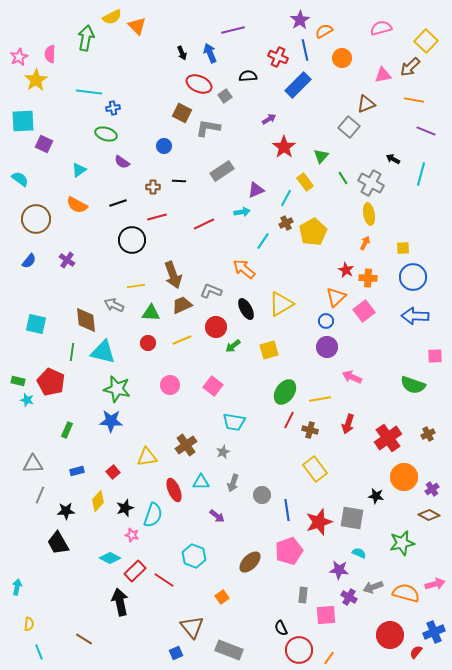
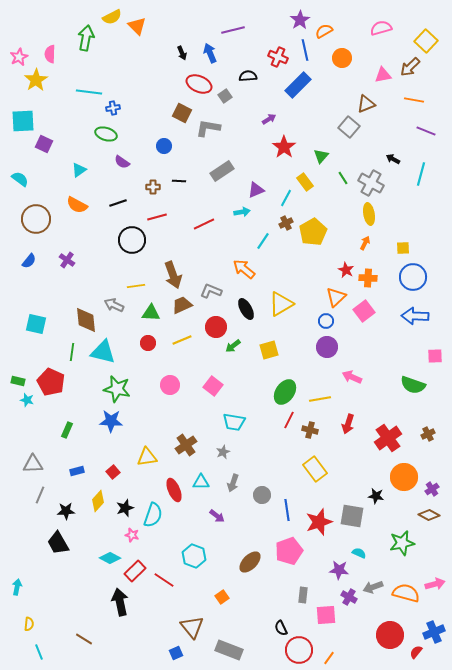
gray square at (352, 518): moved 2 px up
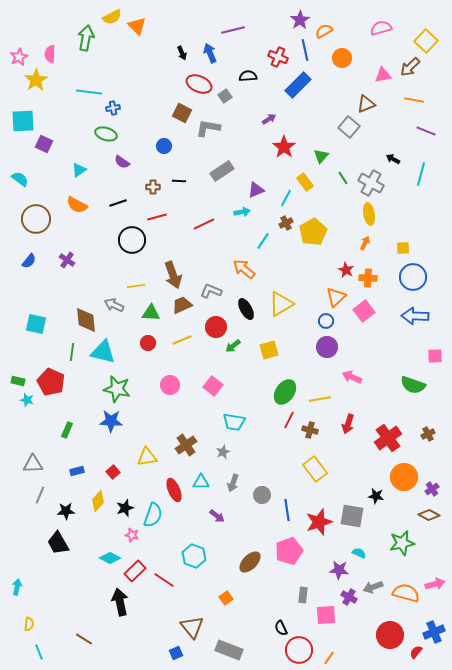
orange square at (222, 597): moved 4 px right, 1 px down
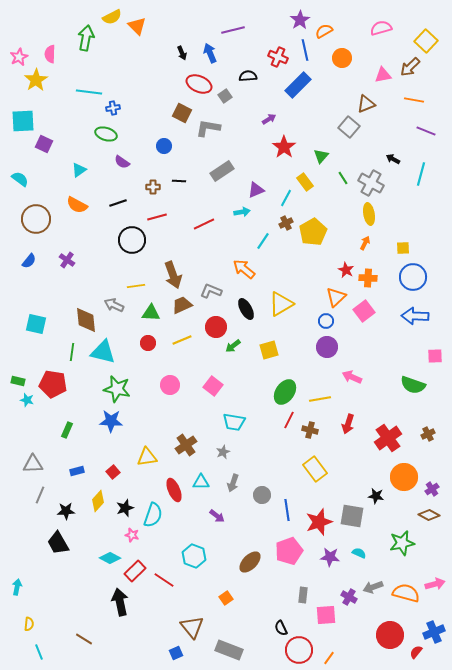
red pentagon at (51, 382): moved 2 px right, 2 px down; rotated 16 degrees counterclockwise
purple star at (339, 570): moved 9 px left, 13 px up
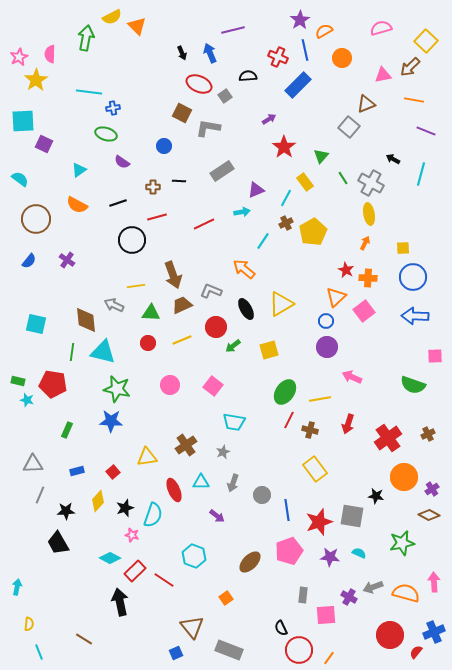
pink arrow at (435, 584): moved 1 px left, 2 px up; rotated 78 degrees counterclockwise
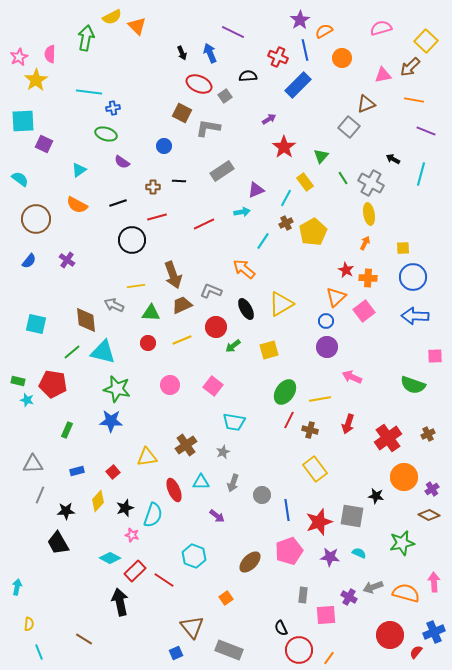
purple line at (233, 30): moved 2 px down; rotated 40 degrees clockwise
green line at (72, 352): rotated 42 degrees clockwise
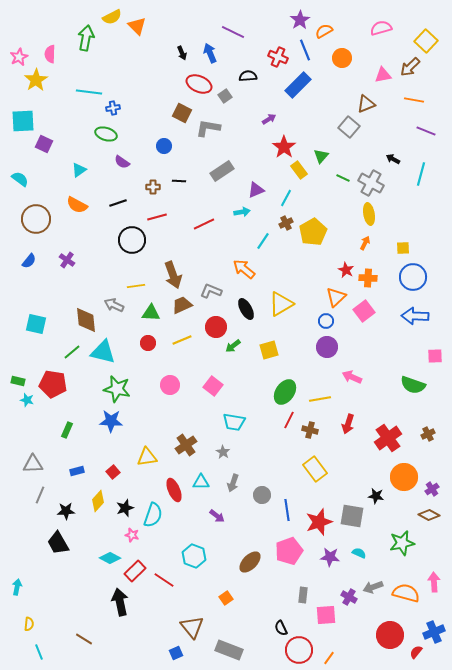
blue line at (305, 50): rotated 10 degrees counterclockwise
green line at (343, 178): rotated 32 degrees counterclockwise
yellow rectangle at (305, 182): moved 6 px left, 12 px up
gray star at (223, 452): rotated 16 degrees counterclockwise
